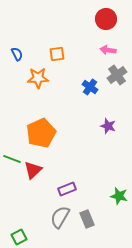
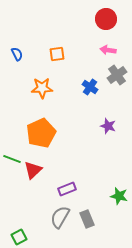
orange star: moved 4 px right, 10 px down
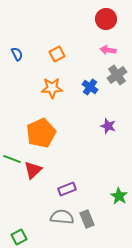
orange square: rotated 21 degrees counterclockwise
orange star: moved 10 px right
green star: rotated 18 degrees clockwise
gray semicircle: moved 2 px right; rotated 65 degrees clockwise
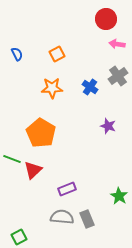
pink arrow: moved 9 px right, 6 px up
gray cross: moved 1 px right, 1 px down
orange pentagon: rotated 16 degrees counterclockwise
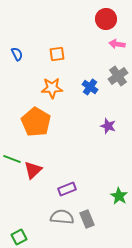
orange square: rotated 21 degrees clockwise
orange pentagon: moved 5 px left, 11 px up
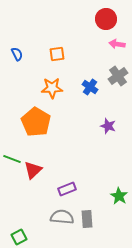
gray rectangle: rotated 18 degrees clockwise
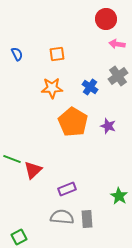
orange pentagon: moved 37 px right
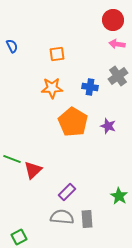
red circle: moved 7 px right, 1 px down
blue semicircle: moved 5 px left, 8 px up
blue cross: rotated 28 degrees counterclockwise
purple rectangle: moved 3 px down; rotated 24 degrees counterclockwise
